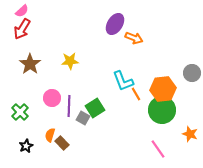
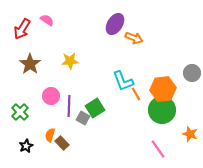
pink semicircle: moved 25 px right, 9 px down; rotated 104 degrees counterclockwise
pink circle: moved 1 px left, 2 px up
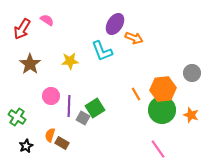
cyan L-shape: moved 21 px left, 30 px up
green cross: moved 3 px left, 5 px down; rotated 12 degrees counterclockwise
orange star: moved 1 px right, 19 px up
brown rectangle: rotated 16 degrees counterclockwise
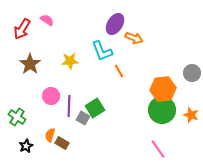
orange line: moved 17 px left, 23 px up
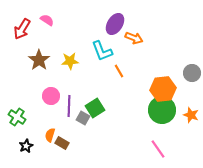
brown star: moved 9 px right, 4 px up
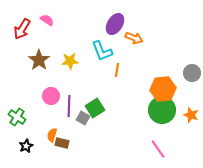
orange line: moved 2 px left, 1 px up; rotated 40 degrees clockwise
orange semicircle: moved 2 px right
brown rectangle: rotated 16 degrees counterclockwise
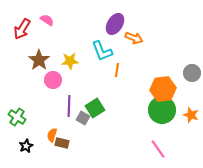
pink circle: moved 2 px right, 16 px up
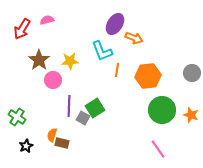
pink semicircle: rotated 48 degrees counterclockwise
orange hexagon: moved 15 px left, 13 px up
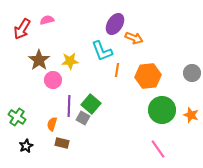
green square: moved 4 px left, 4 px up; rotated 18 degrees counterclockwise
orange semicircle: moved 11 px up
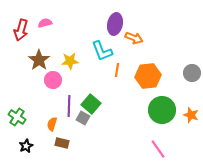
pink semicircle: moved 2 px left, 3 px down
purple ellipse: rotated 20 degrees counterclockwise
red arrow: moved 1 px left, 1 px down; rotated 15 degrees counterclockwise
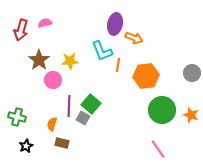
orange line: moved 1 px right, 5 px up
orange hexagon: moved 2 px left
green cross: rotated 18 degrees counterclockwise
